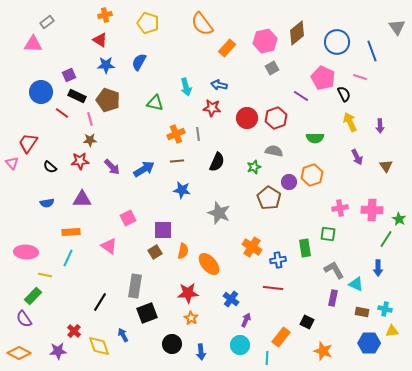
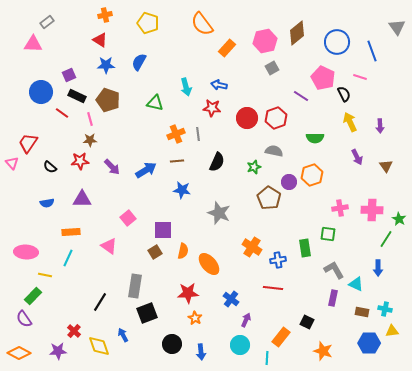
blue arrow at (144, 169): moved 2 px right, 1 px down
pink square at (128, 218): rotated 14 degrees counterclockwise
orange star at (191, 318): moved 4 px right
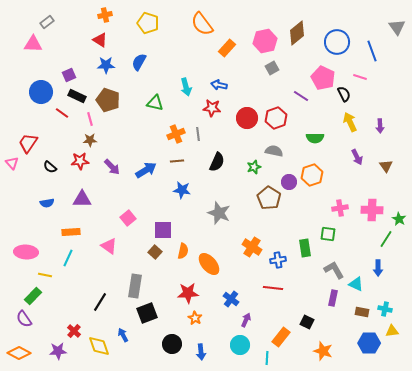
brown square at (155, 252): rotated 16 degrees counterclockwise
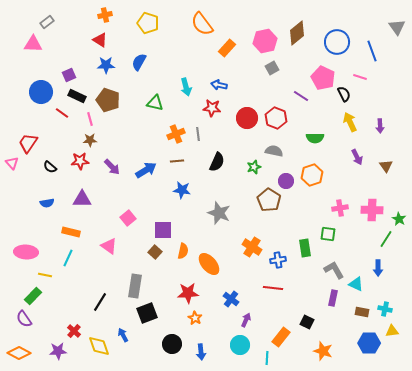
red hexagon at (276, 118): rotated 20 degrees counterclockwise
purple circle at (289, 182): moved 3 px left, 1 px up
brown pentagon at (269, 198): moved 2 px down
orange rectangle at (71, 232): rotated 18 degrees clockwise
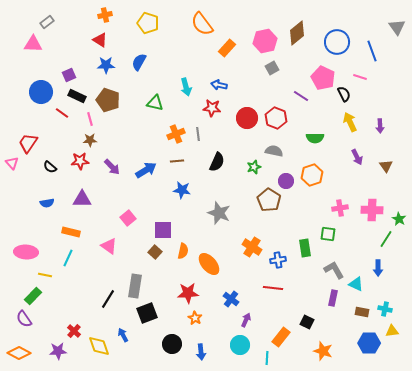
black line at (100, 302): moved 8 px right, 3 px up
